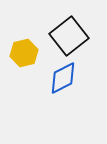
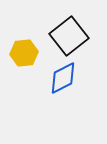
yellow hexagon: rotated 8 degrees clockwise
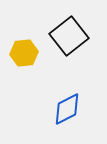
blue diamond: moved 4 px right, 31 px down
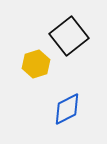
yellow hexagon: moved 12 px right, 11 px down; rotated 12 degrees counterclockwise
